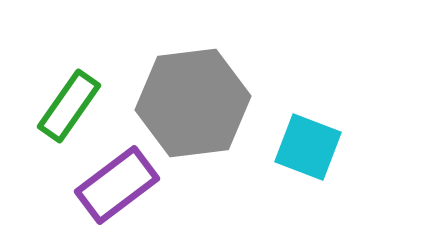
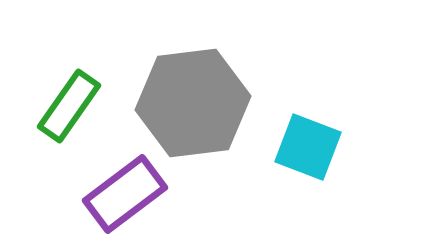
purple rectangle: moved 8 px right, 9 px down
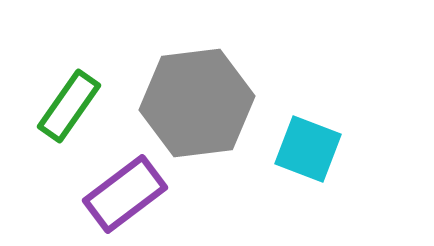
gray hexagon: moved 4 px right
cyan square: moved 2 px down
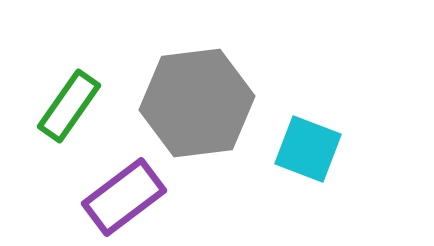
purple rectangle: moved 1 px left, 3 px down
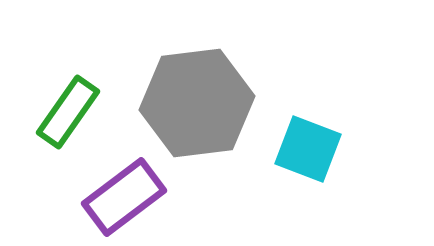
green rectangle: moved 1 px left, 6 px down
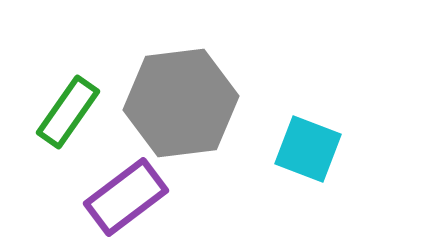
gray hexagon: moved 16 px left
purple rectangle: moved 2 px right
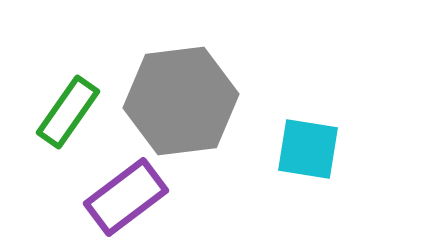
gray hexagon: moved 2 px up
cyan square: rotated 12 degrees counterclockwise
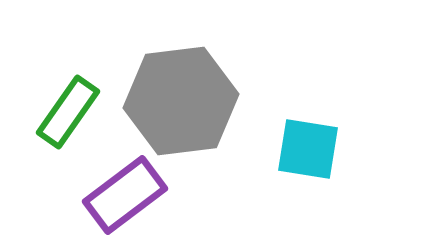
purple rectangle: moved 1 px left, 2 px up
